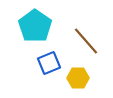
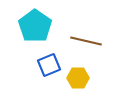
brown line: rotated 36 degrees counterclockwise
blue square: moved 2 px down
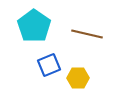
cyan pentagon: moved 1 px left
brown line: moved 1 px right, 7 px up
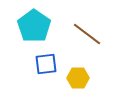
brown line: rotated 24 degrees clockwise
blue square: moved 3 px left, 1 px up; rotated 15 degrees clockwise
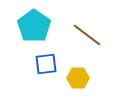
brown line: moved 1 px down
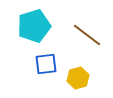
cyan pentagon: rotated 20 degrees clockwise
yellow hexagon: rotated 15 degrees counterclockwise
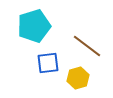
brown line: moved 11 px down
blue square: moved 2 px right, 1 px up
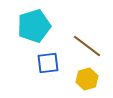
yellow hexagon: moved 9 px right, 1 px down
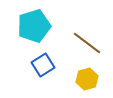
brown line: moved 3 px up
blue square: moved 5 px left, 2 px down; rotated 25 degrees counterclockwise
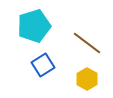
yellow hexagon: rotated 15 degrees counterclockwise
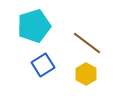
yellow hexagon: moved 1 px left, 5 px up
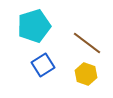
yellow hexagon: rotated 10 degrees counterclockwise
